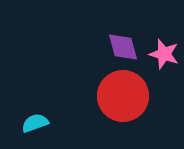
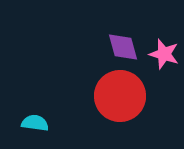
red circle: moved 3 px left
cyan semicircle: rotated 28 degrees clockwise
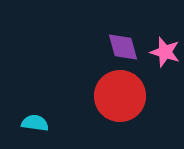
pink star: moved 1 px right, 2 px up
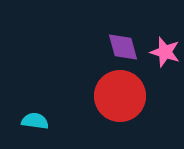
cyan semicircle: moved 2 px up
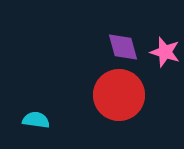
red circle: moved 1 px left, 1 px up
cyan semicircle: moved 1 px right, 1 px up
